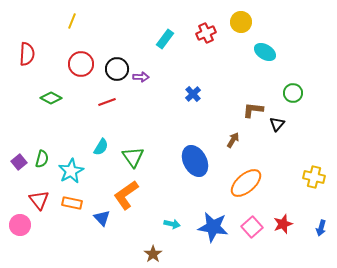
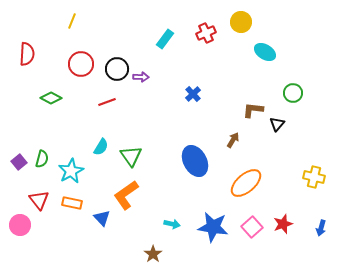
green triangle: moved 2 px left, 1 px up
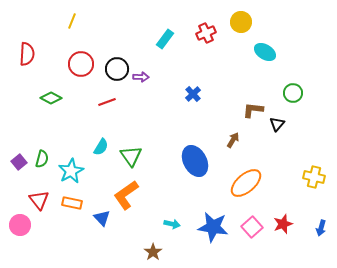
brown star: moved 2 px up
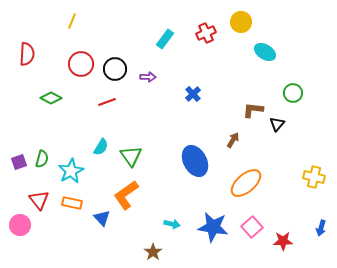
black circle: moved 2 px left
purple arrow: moved 7 px right
purple square: rotated 21 degrees clockwise
red star: moved 17 px down; rotated 18 degrees clockwise
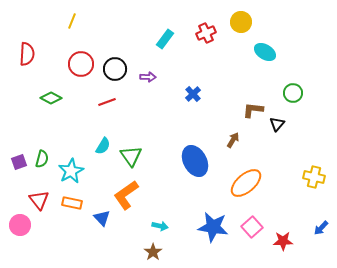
cyan semicircle: moved 2 px right, 1 px up
cyan arrow: moved 12 px left, 2 px down
blue arrow: rotated 28 degrees clockwise
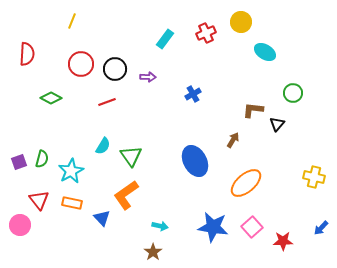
blue cross: rotated 14 degrees clockwise
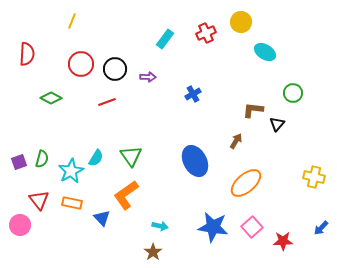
brown arrow: moved 3 px right, 1 px down
cyan semicircle: moved 7 px left, 12 px down
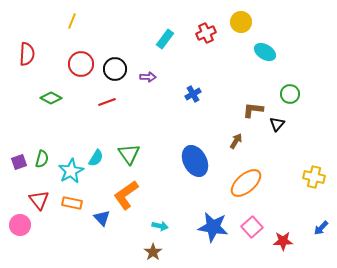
green circle: moved 3 px left, 1 px down
green triangle: moved 2 px left, 2 px up
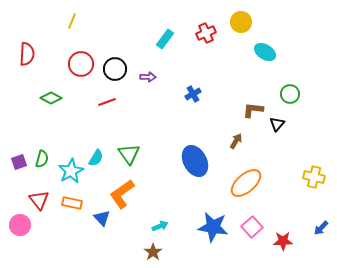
orange L-shape: moved 4 px left, 1 px up
cyan arrow: rotated 35 degrees counterclockwise
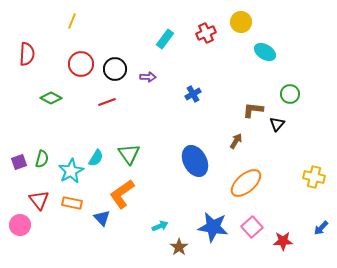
brown star: moved 26 px right, 5 px up
